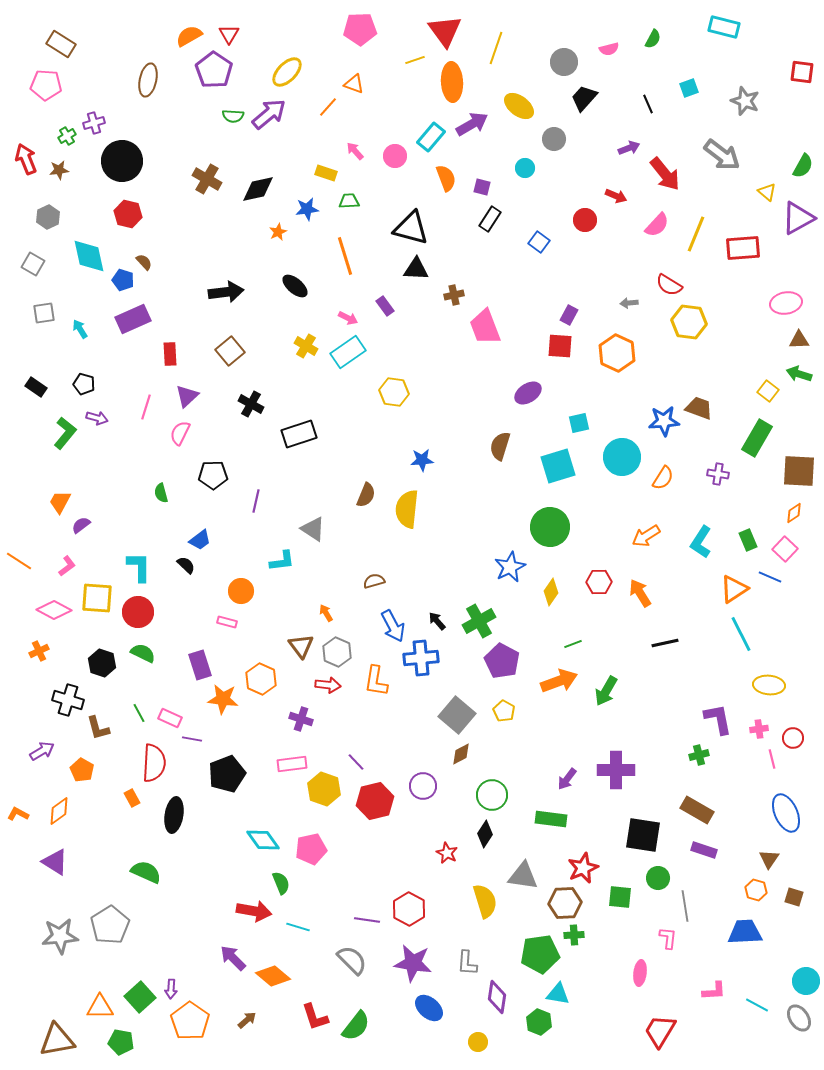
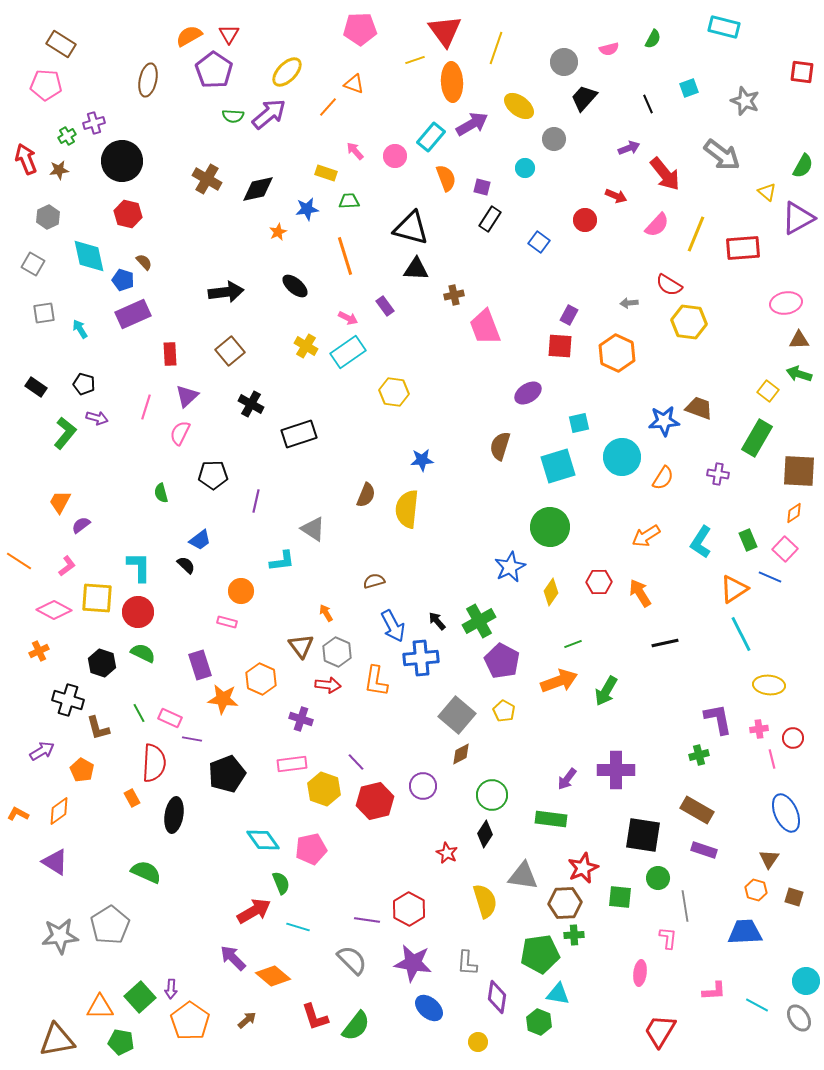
purple rectangle at (133, 319): moved 5 px up
red arrow at (254, 911): rotated 40 degrees counterclockwise
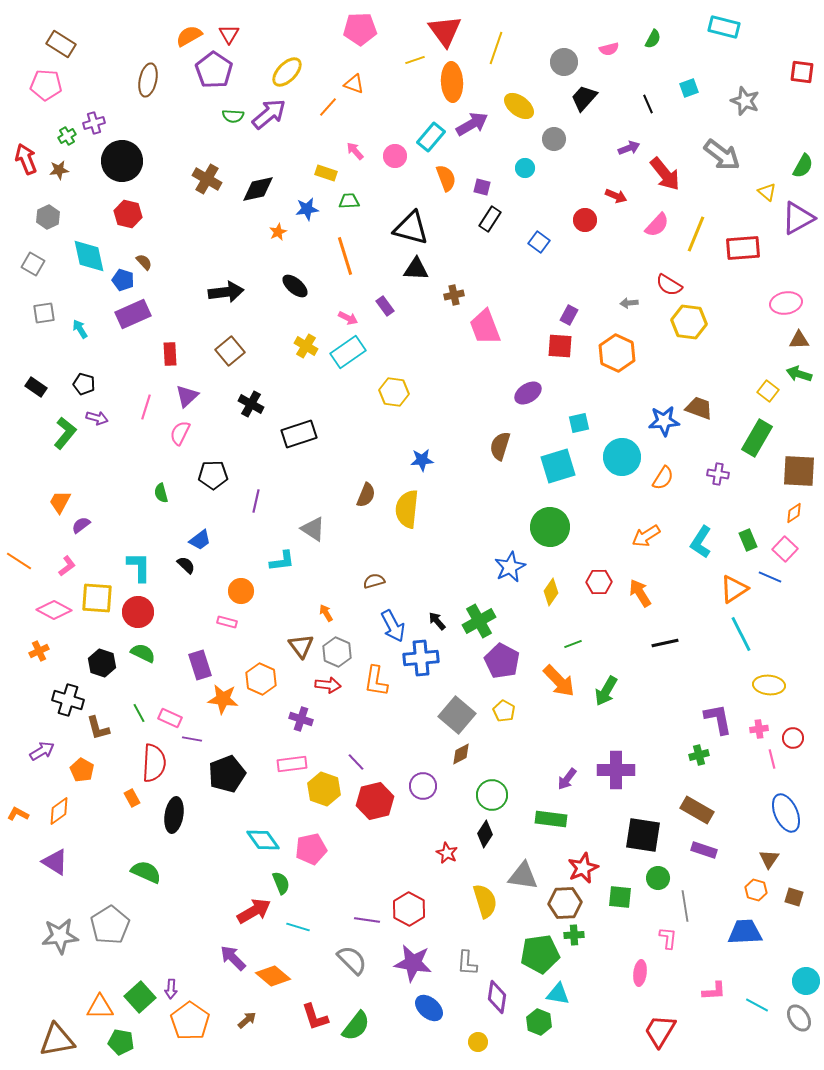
orange arrow at (559, 681): rotated 66 degrees clockwise
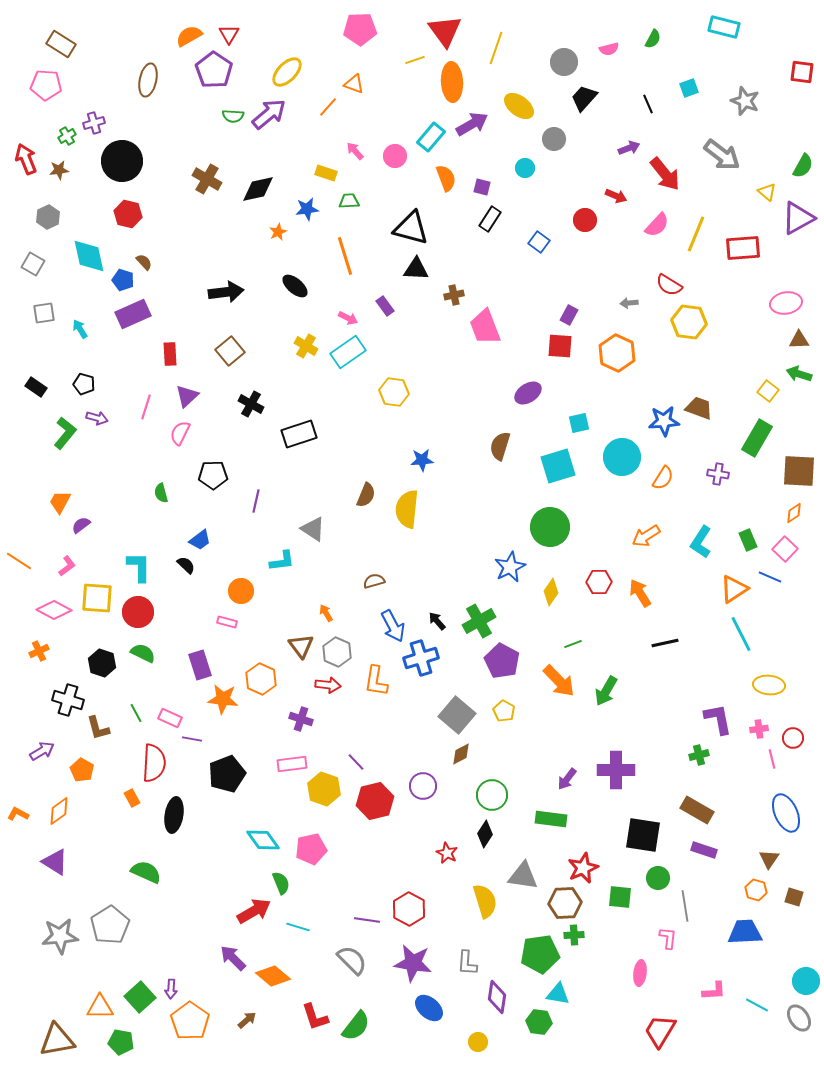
blue cross at (421, 658): rotated 12 degrees counterclockwise
green line at (139, 713): moved 3 px left
green hexagon at (539, 1022): rotated 15 degrees counterclockwise
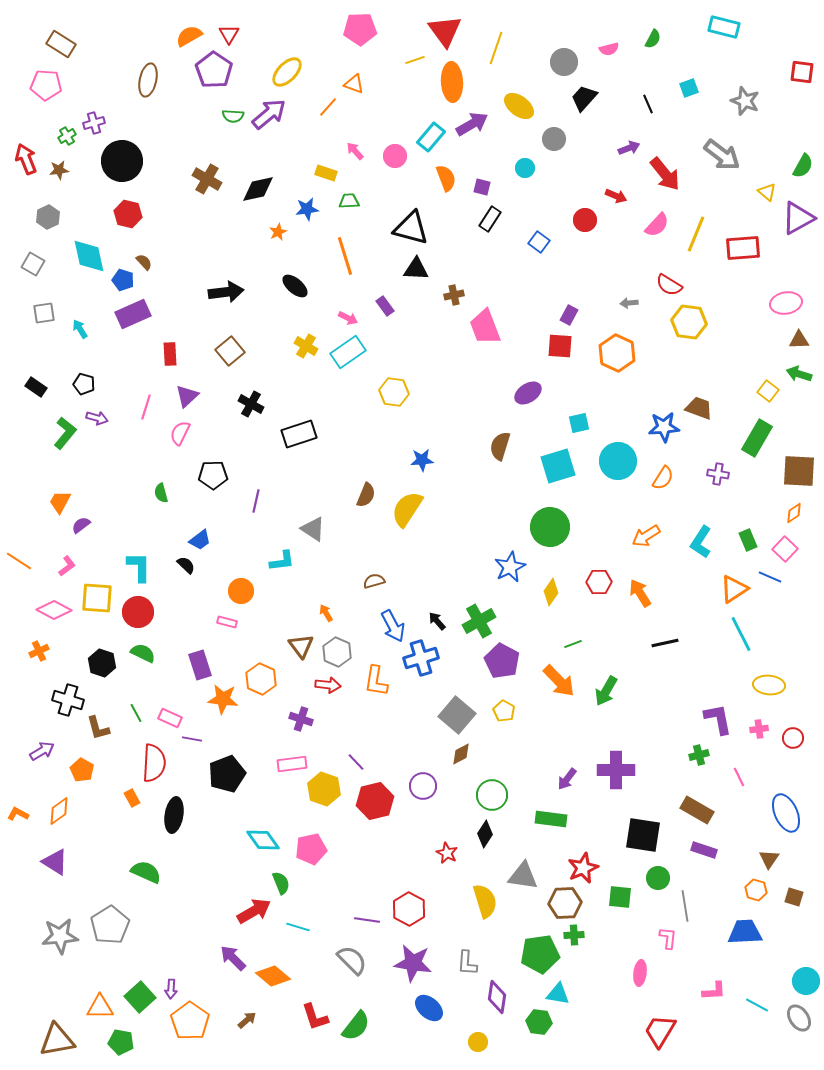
blue star at (664, 421): moved 6 px down
cyan circle at (622, 457): moved 4 px left, 4 px down
yellow semicircle at (407, 509): rotated 27 degrees clockwise
pink line at (772, 759): moved 33 px left, 18 px down; rotated 12 degrees counterclockwise
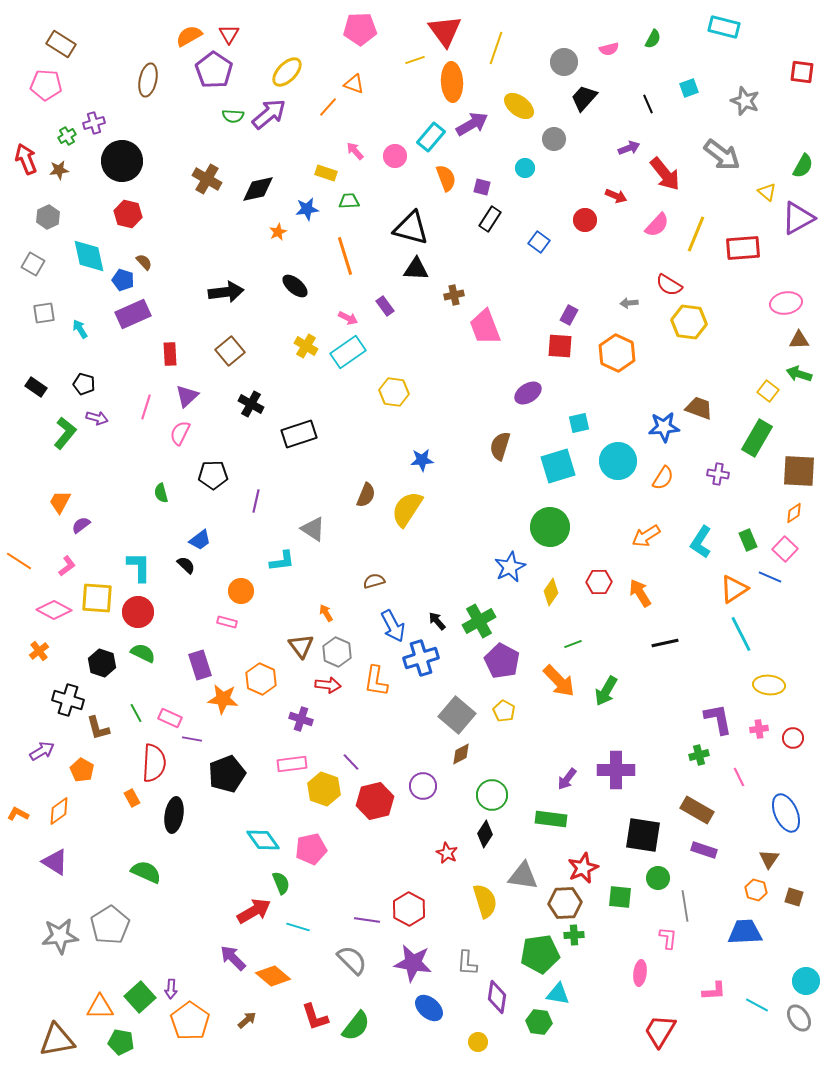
orange cross at (39, 651): rotated 12 degrees counterclockwise
purple line at (356, 762): moved 5 px left
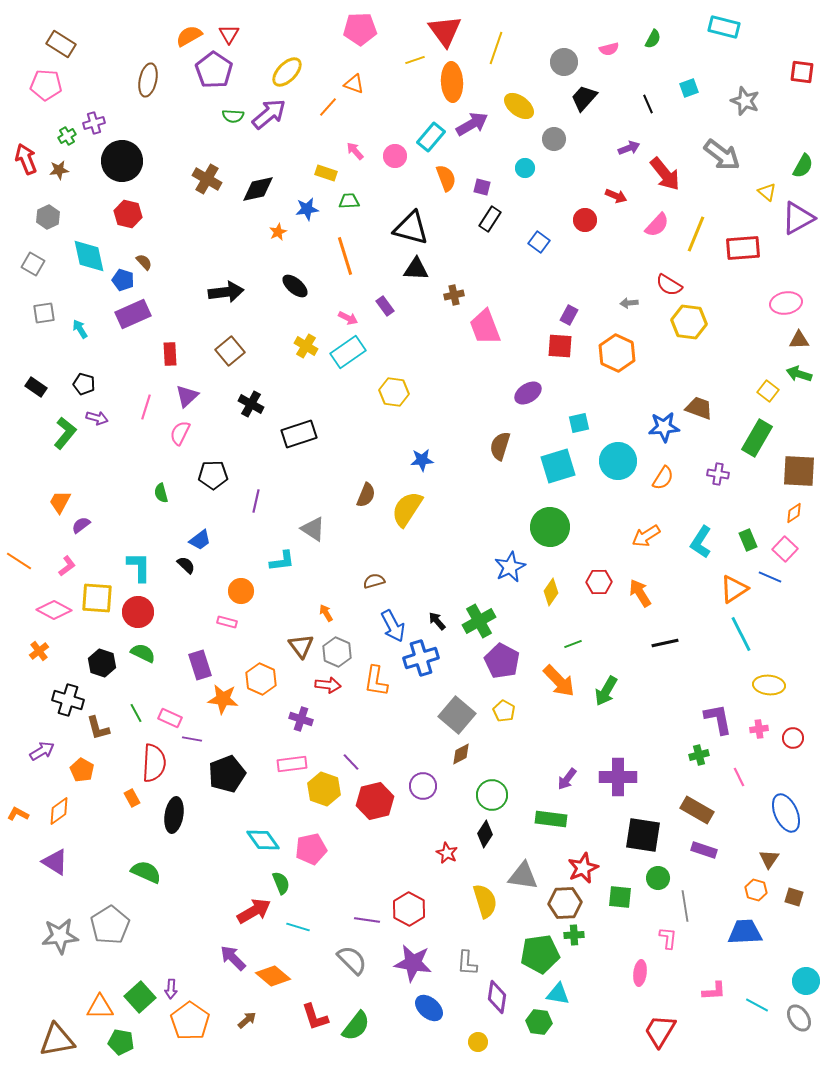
purple cross at (616, 770): moved 2 px right, 7 px down
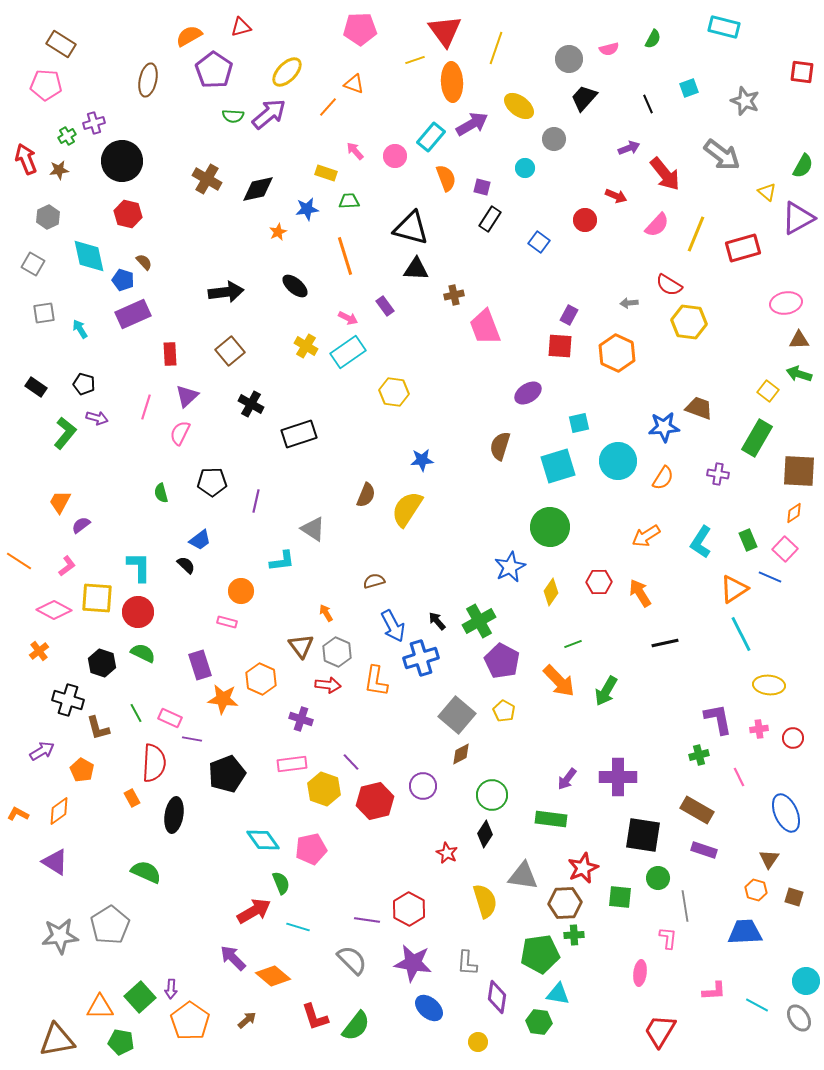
red triangle at (229, 34): moved 12 px right, 7 px up; rotated 45 degrees clockwise
gray circle at (564, 62): moved 5 px right, 3 px up
red rectangle at (743, 248): rotated 12 degrees counterclockwise
black pentagon at (213, 475): moved 1 px left, 7 px down
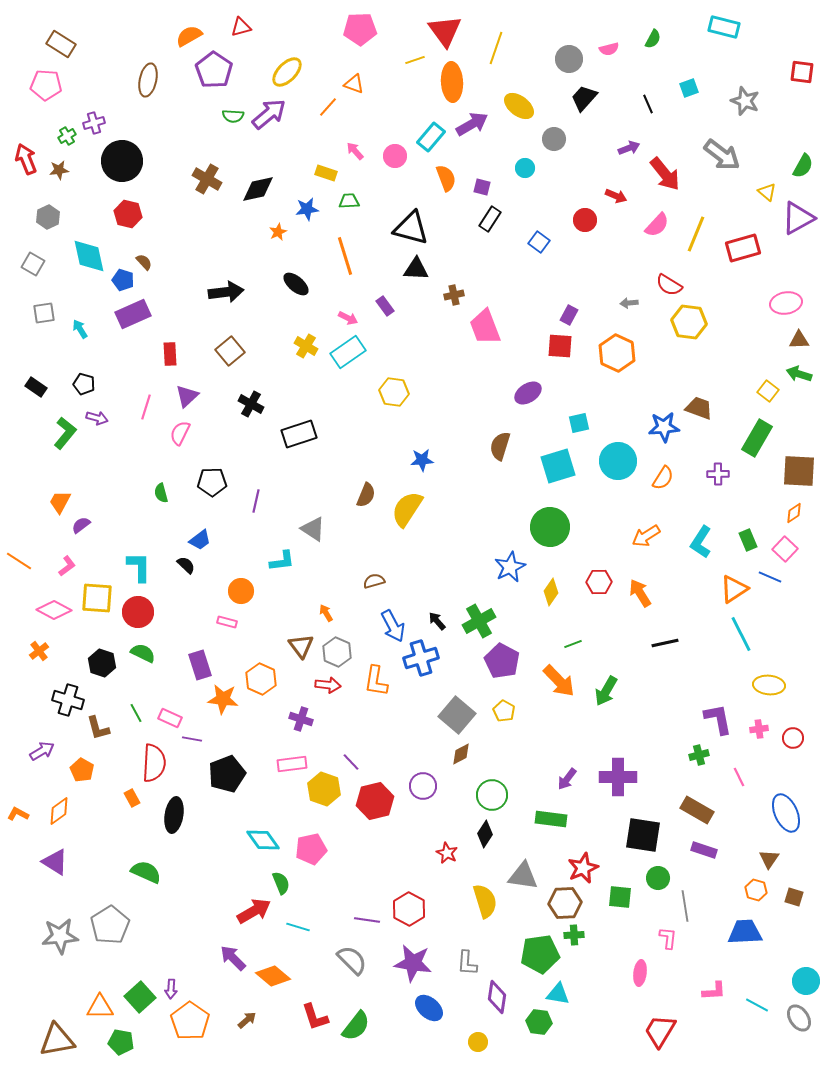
black ellipse at (295, 286): moved 1 px right, 2 px up
purple cross at (718, 474): rotated 10 degrees counterclockwise
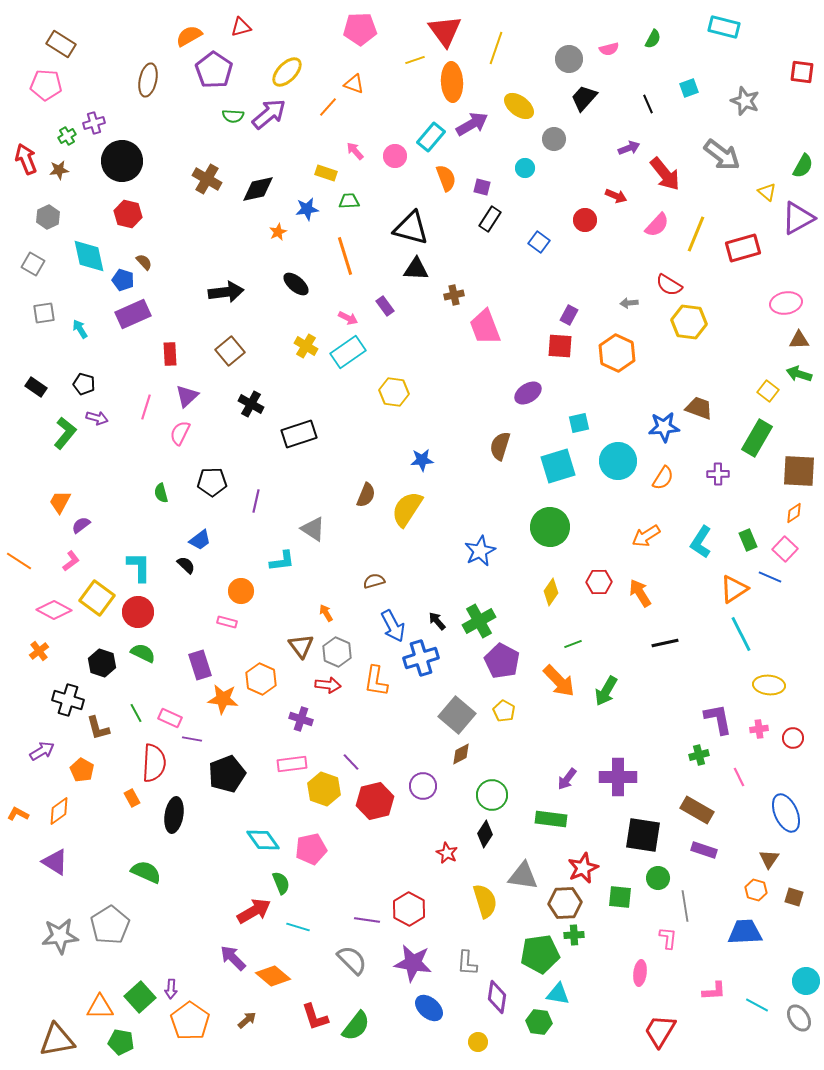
pink L-shape at (67, 566): moved 4 px right, 5 px up
blue star at (510, 567): moved 30 px left, 16 px up
yellow square at (97, 598): rotated 32 degrees clockwise
